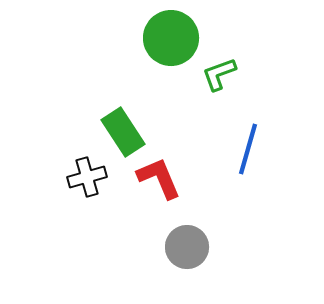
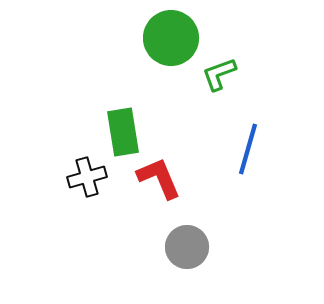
green rectangle: rotated 24 degrees clockwise
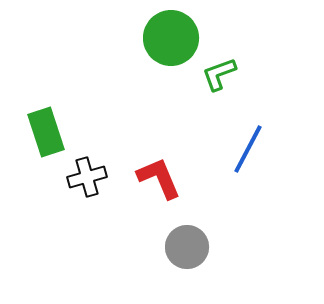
green rectangle: moved 77 px left; rotated 9 degrees counterclockwise
blue line: rotated 12 degrees clockwise
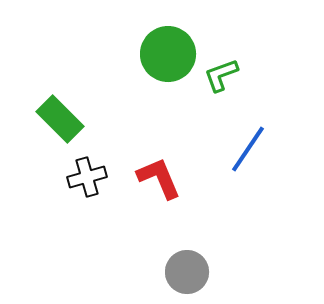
green circle: moved 3 px left, 16 px down
green L-shape: moved 2 px right, 1 px down
green rectangle: moved 14 px right, 13 px up; rotated 27 degrees counterclockwise
blue line: rotated 6 degrees clockwise
gray circle: moved 25 px down
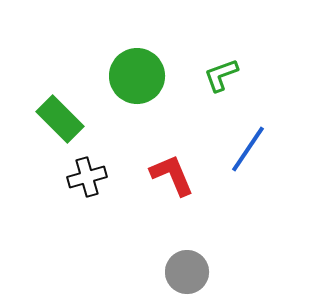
green circle: moved 31 px left, 22 px down
red L-shape: moved 13 px right, 3 px up
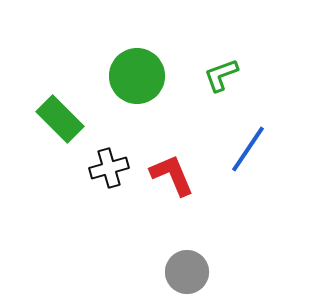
black cross: moved 22 px right, 9 px up
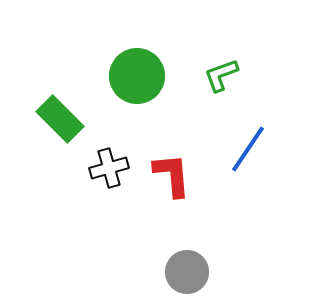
red L-shape: rotated 18 degrees clockwise
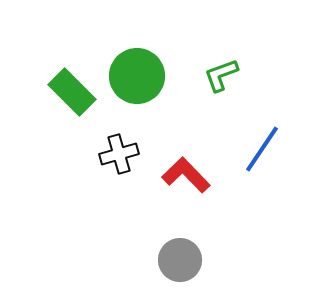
green rectangle: moved 12 px right, 27 px up
blue line: moved 14 px right
black cross: moved 10 px right, 14 px up
red L-shape: moved 14 px right; rotated 39 degrees counterclockwise
gray circle: moved 7 px left, 12 px up
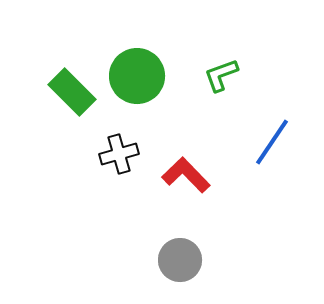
blue line: moved 10 px right, 7 px up
